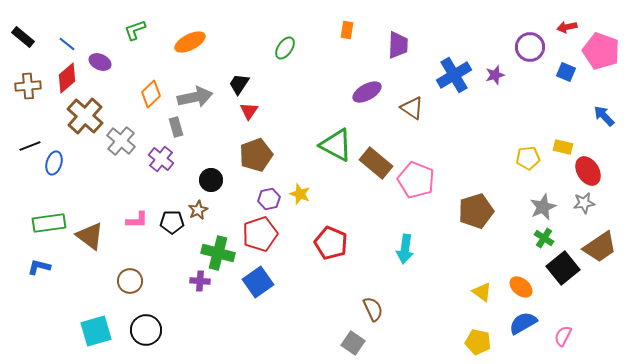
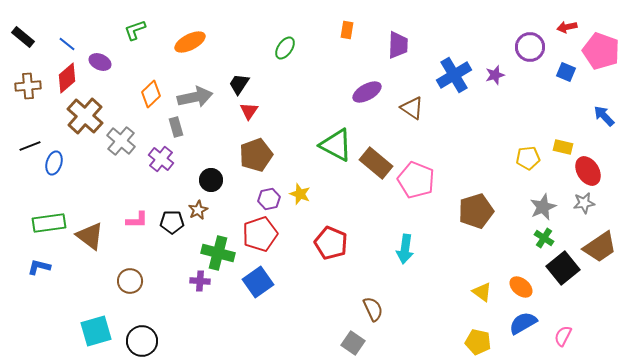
black circle at (146, 330): moved 4 px left, 11 px down
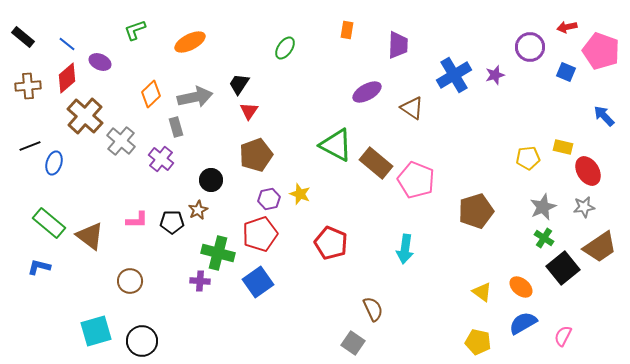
gray star at (584, 203): moved 4 px down
green rectangle at (49, 223): rotated 48 degrees clockwise
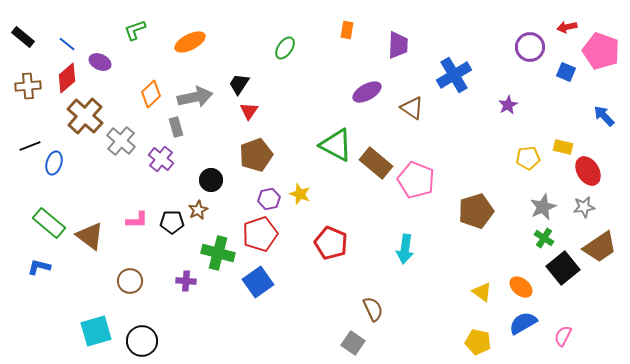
purple star at (495, 75): moved 13 px right, 30 px down; rotated 12 degrees counterclockwise
purple cross at (200, 281): moved 14 px left
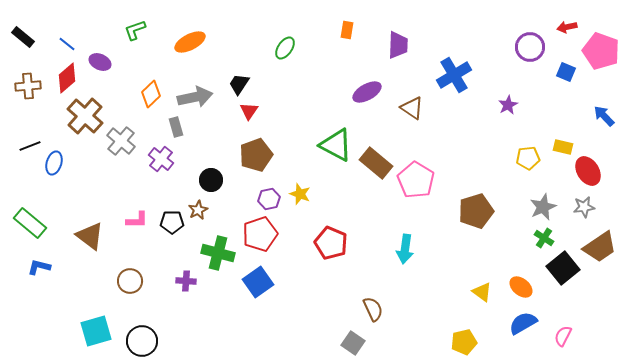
pink pentagon at (416, 180): rotated 9 degrees clockwise
green rectangle at (49, 223): moved 19 px left
yellow pentagon at (478, 342): moved 14 px left; rotated 25 degrees counterclockwise
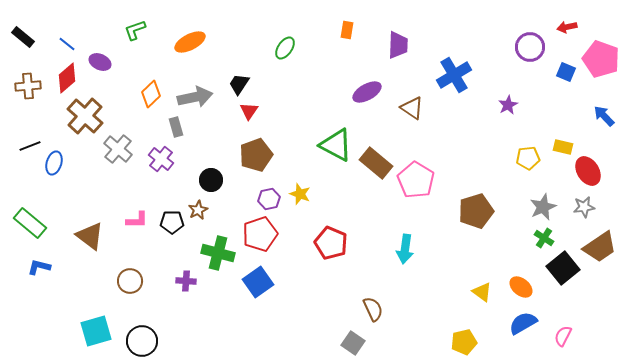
pink pentagon at (601, 51): moved 8 px down
gray cross at (121, 141): moved 3 px left, 8 px down
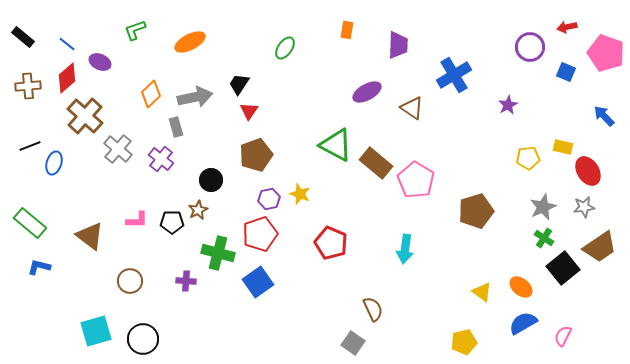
pink pentagon at (601, 59): moved 5 px right, 6 px up
black circle at (142, 341): moved 1 px right, 2 px up
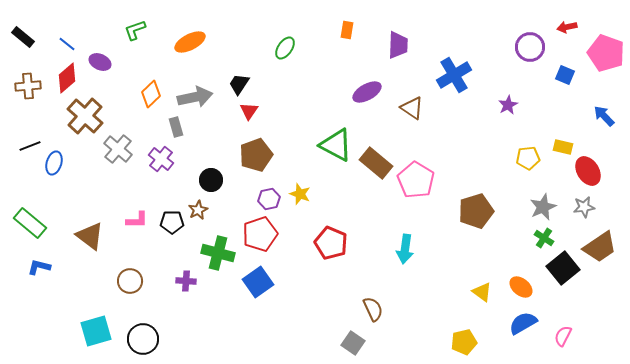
blue square at (566, 72): moved 1 px left, 3 px down
